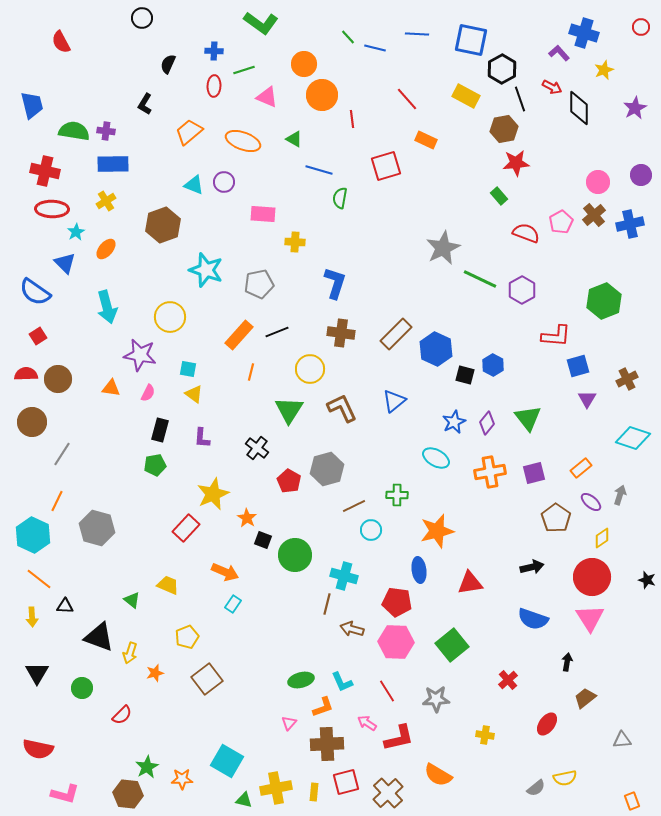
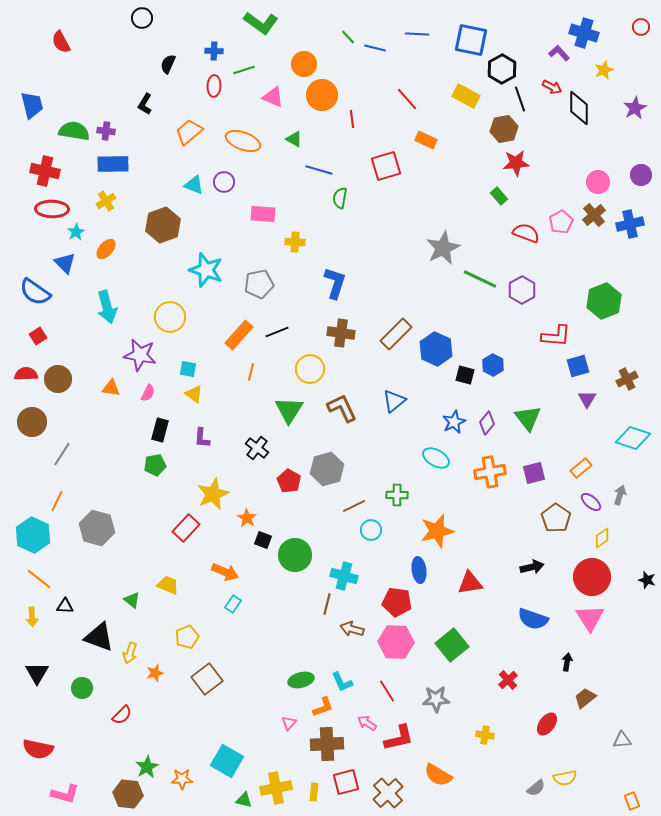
pink triangle at (267, 97): moved 6 px right
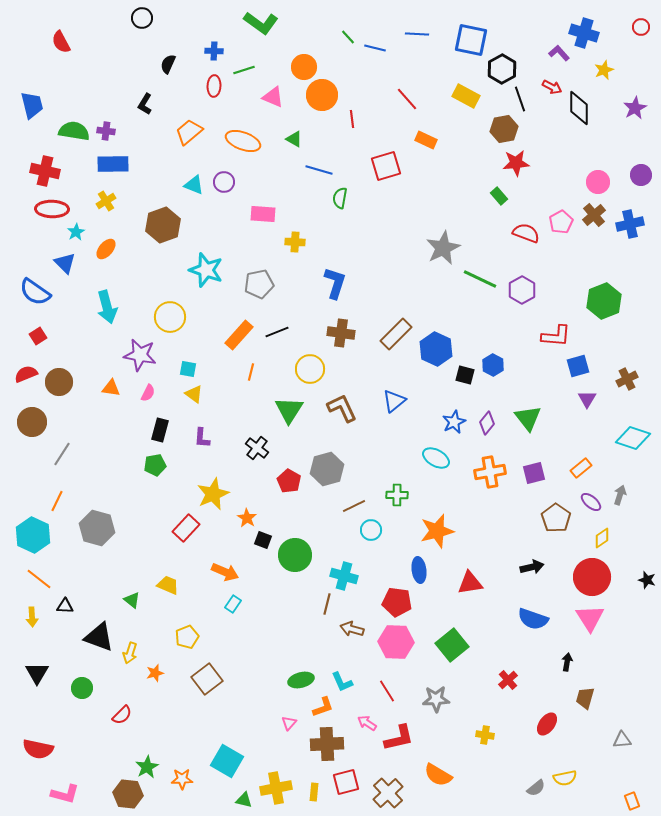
orange circle at (304, 64): moved 3 px down
red semicircle at (26, 374): rotated 20 degrees counterclockwise
brown circle at (58, 379): moved 1 px right, 3 px down
brown trapezoid at (585, 698): rotated 35 degrees counterclockwise
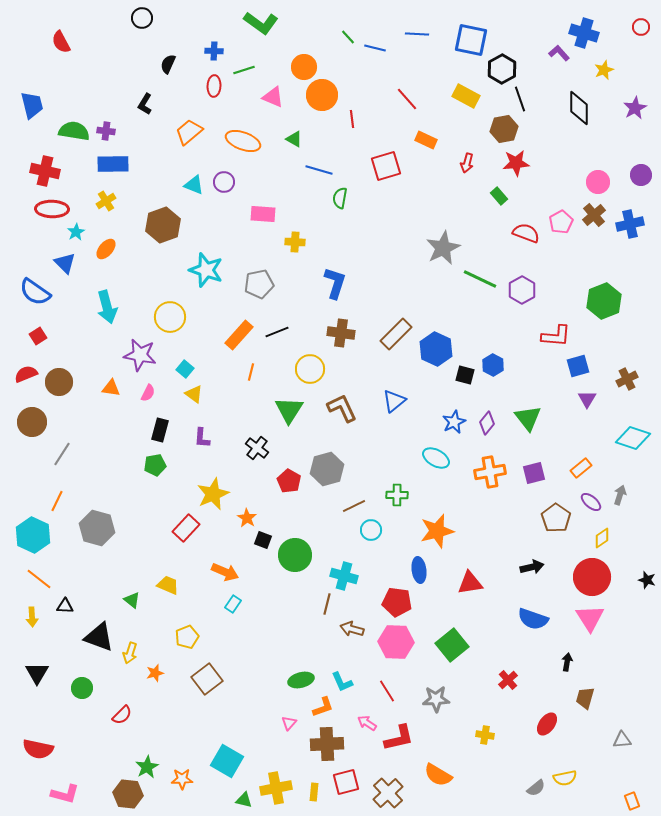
red arrow at (552, 87): moved 85 px left, 76 px down; rotated 78 degrees clockwise
cyan square at (188, 369): moved 3 px left; rotated 30 degrees clockwise
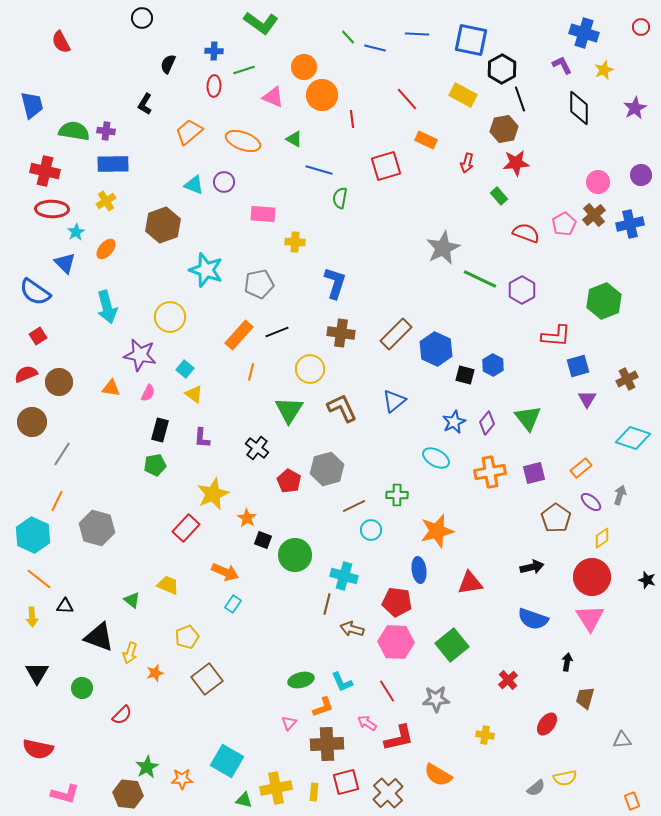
purple L-shape at (559, 53): moved 3 px right, 12 px down; rotated 15 degrees clockwise
yellow rectangle at (466, 96): moved 3 px left, 1 px up
pink pentagon at (561, 222): moved 3 px right, 2 px down
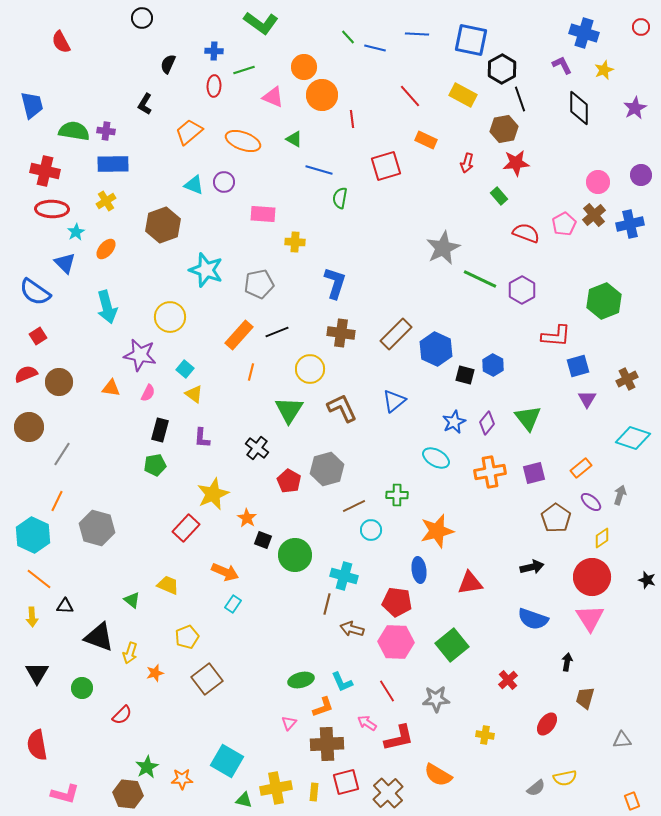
red line at (407, 99): moved 3 px right, 3 px up
brown circle at (32, 422): moved 3 px left, 5 px down
red semicircle at (38, 749): moved 1 px left, 4 px up; rotated 68 degrees clockwise
